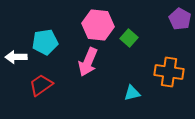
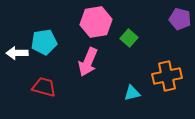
purple pentagon: rotated 15 degrees counterclockwise
pink hexagon: moved 2 px left, 3 px up; rotated 16 degrees counterclockwise
cyan pentagon: moved 1 px left
white arrow: moved 1 px right, 4 px up
orange cross: moved 2 px left, 4 px down; rotated 20 degrees counterclockwise
red trapezoid: moved 3 px right, 2 px down; rotated 50 degrees clockwise
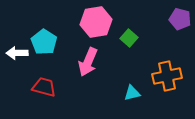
cyan pentagon: rotated 30 degrees counterclockwise
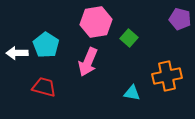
cyan pentagon: moved 2 px right, 3 px down
cyan triangle: rotated 24 degrees clockwise
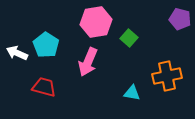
white arrow: rotated 25 degrees clockwise
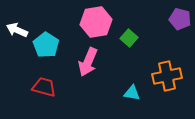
white arrow: moved 23 px up
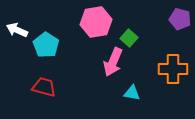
pink arrow: moved 25 px right
orange cross: moved 6 px right, 7 px up; rotated 12 degrees clockwise
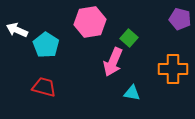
pink hexagon: moved 6 px left
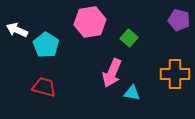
purple pentagon: moved 1 px left, 1 px down
pink arrow: moved 1 px left, 11 px down
orange cross: moved 2 px right, 5 px down
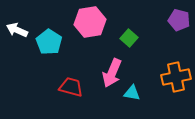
cyan pentagon: moved 3 px right, 3 px up
orange cross: moved 1 px right, 3 px down; rotated 12 degrees counterclockwise
red trapezoid: moved 27 px right
